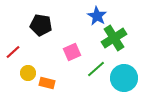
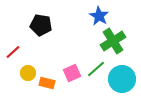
blue star: moved 2 px right
green cross: moved 1 px left, 3 px down
pink square: moved 21 px down
cyan circle: moved 2 px left, 1 px down
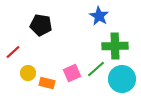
green cross: moved 2 px right, 5 px down; rotated 30 degrees clockwise
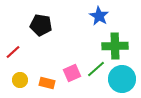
yellow circle: moved 8 px left, 7 px down
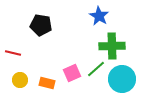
green cross: moved 3 px left
red line: moved 1 px down; rotated 56 degrees clockwise
